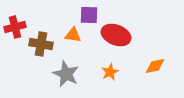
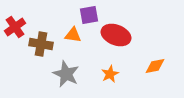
purple square: rotated 12 degrees counterclockwise
red cross: rotated 20 degrees counterclockwise
orange star: moved 2 px down
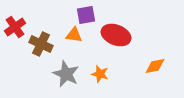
purple square: moved 3 px left
orange triangle: moved 1 px right
brown cross: rotated 15 degrees clockwise
orange star: moved 10 px left; rotated 30 degrees counterclockwise
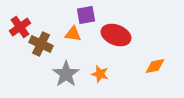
red cross: moved 5 px right
orange triangle: moved 1 px left, 1 px up
gray star: rotated 12 degrees clockwise
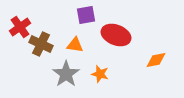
orange triangle: moved 2 px right, 11 px down
orange diamond: moved 1 px right, 6 px up
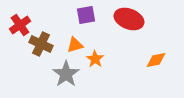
red cross: moved 2 px up
red ellipse: moved 13 px right, 16 px up
orange triangle: rotated 24 degrees counterclockwise
orange star: moved 5 px left, 15 px up; rotated 18 degrees clockwise
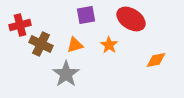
red ellipse: moved 2 px right; rotated 12 degrees clockwise
red cross: rotated 20 degrees clockwise
orange star: moved 14 px right, 14 px up
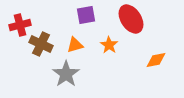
red ellipse: rotated 24 degrees clockwise
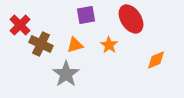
red cross: rotated 30 degrees counterclockwise
orange diamond: rotated 10 degrees counterclockwise
